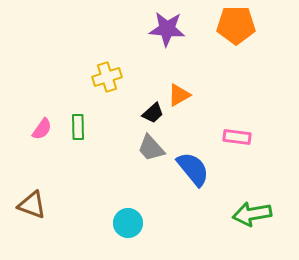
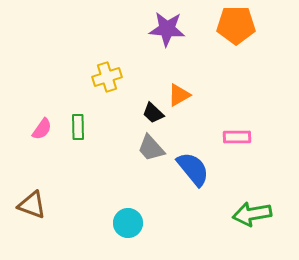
black trapezoid: rotated 85 degrees clockwise
pink rectangle: rotated 8 degrees counterclockwise
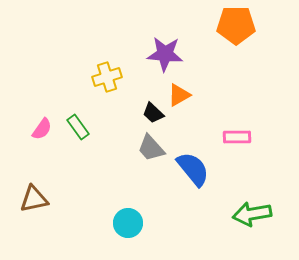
purple star: moved 2 px left, 25 px down
green rectangle: rotated 35 degrees counterclockwise
brown triangle: moved 2 px right, 6 px up; rotated 32 degrees counterclockwise
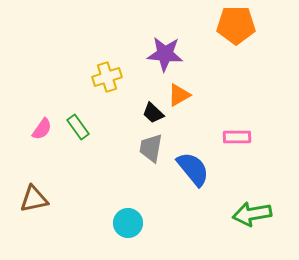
gray trapezoid: rotated 52 degrees clockwise
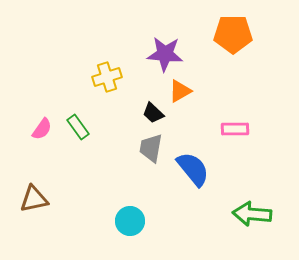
orange pentagon: moved 3 px left, 9 px down
orange triangle: moved 1 px right, 4 px up
pink rectangle: moved 2 px left, 8 px up
green arrow: rotated 15 degrees clockwise
cyan circle: moved 2 px right, 2 px up
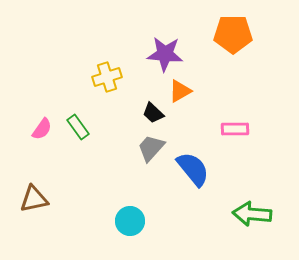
gray trapezoid: rotated 32 degrees clockwise
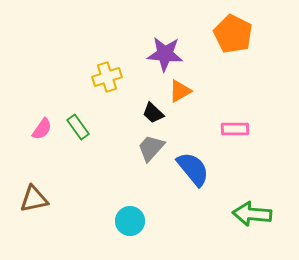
orange pentagon: rotated 27 degrees clockwise
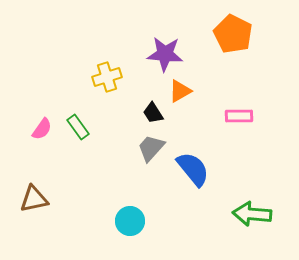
black trapezoid: rotated 15 degrees clockwise
pink rectangle: moved 4 px right, 13 px up
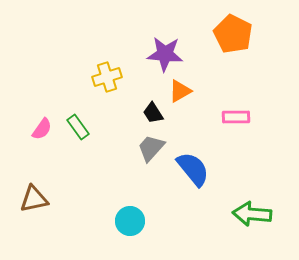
pink rectangle: moved 3 px left, 1 px down
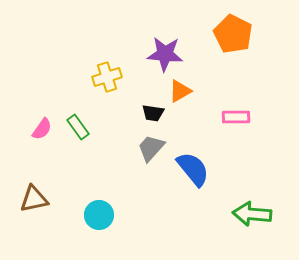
black trapezoid: rotated 50 degrees counterclockwise
cyan circle: moved 31 px left, 6 px up
